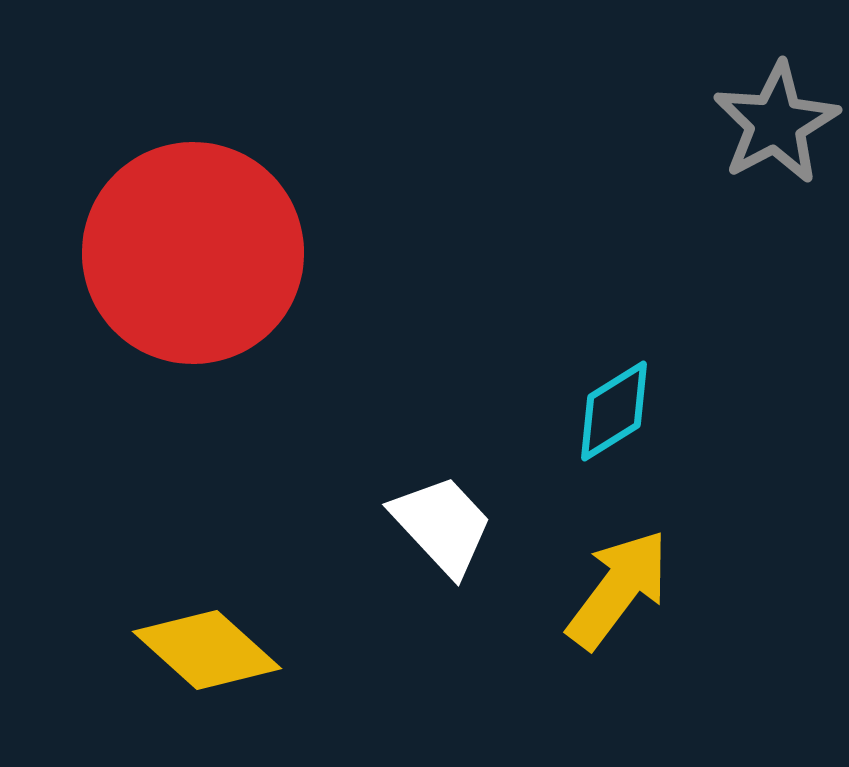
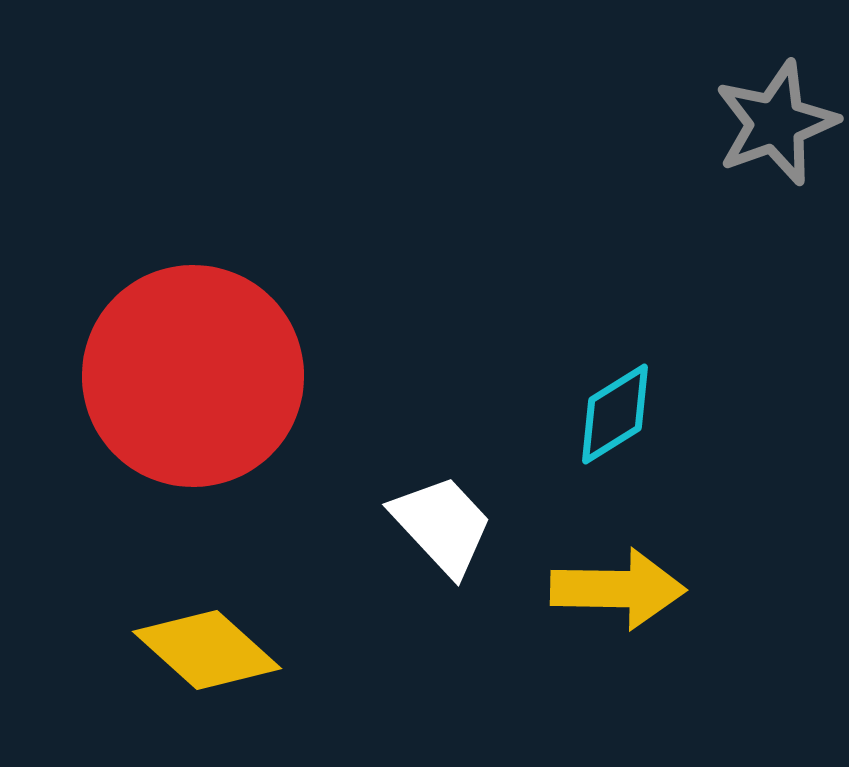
gray star: rotated 8 degrees clockwise
red circle: moved 123 px down
cyan diamond: moved 1 px right, 3 px down
yellow arrow: rotated 54 degrees clockwise
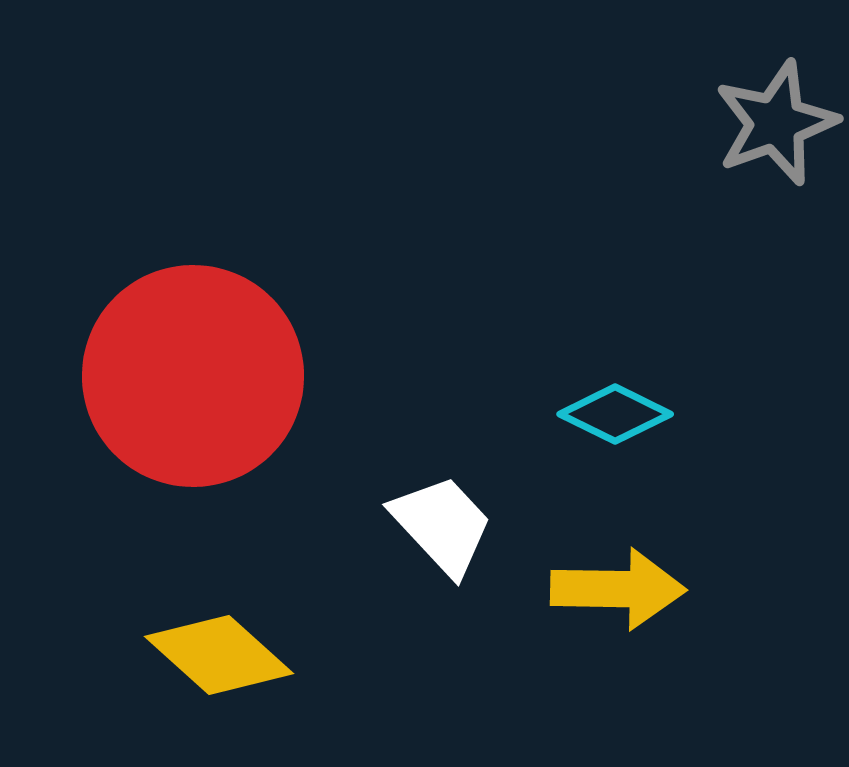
cyan diamond: rotated 58 degrees clockwise
yellow diamond: moved 12 px right, 5 px down
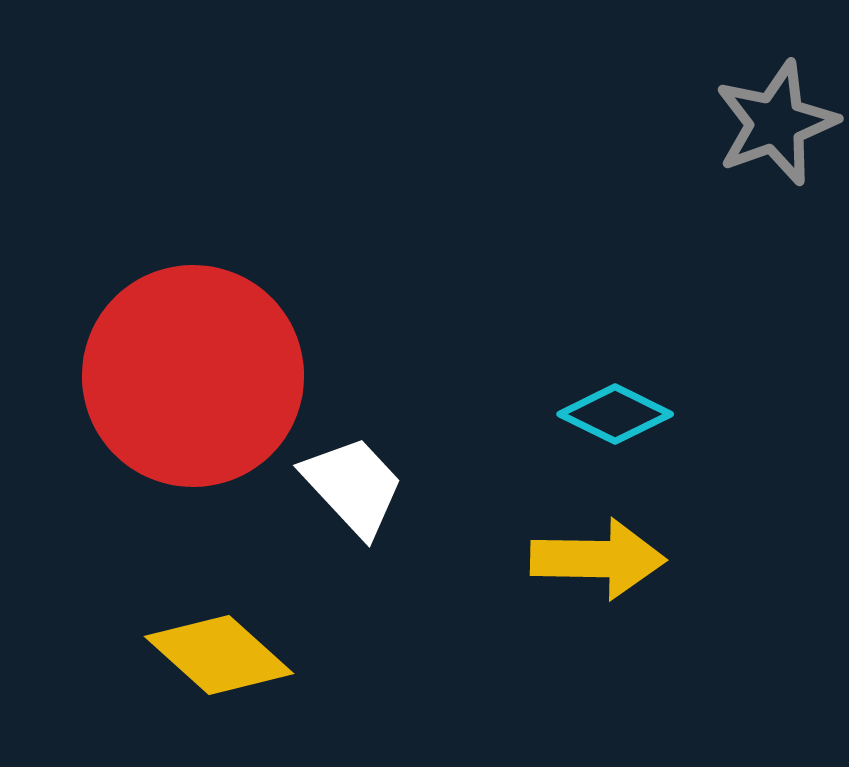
white trapezoid: moved 89 px left, 39 px up
yellow arrow: moved 20 px left, 30 px up
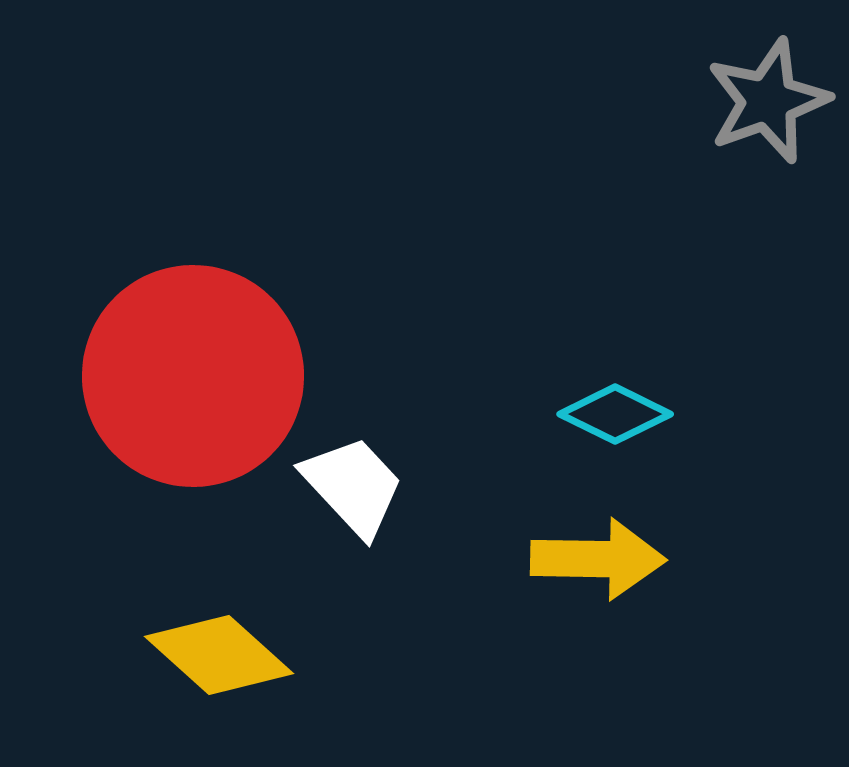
gray star: moved 8 px left, 22 px up
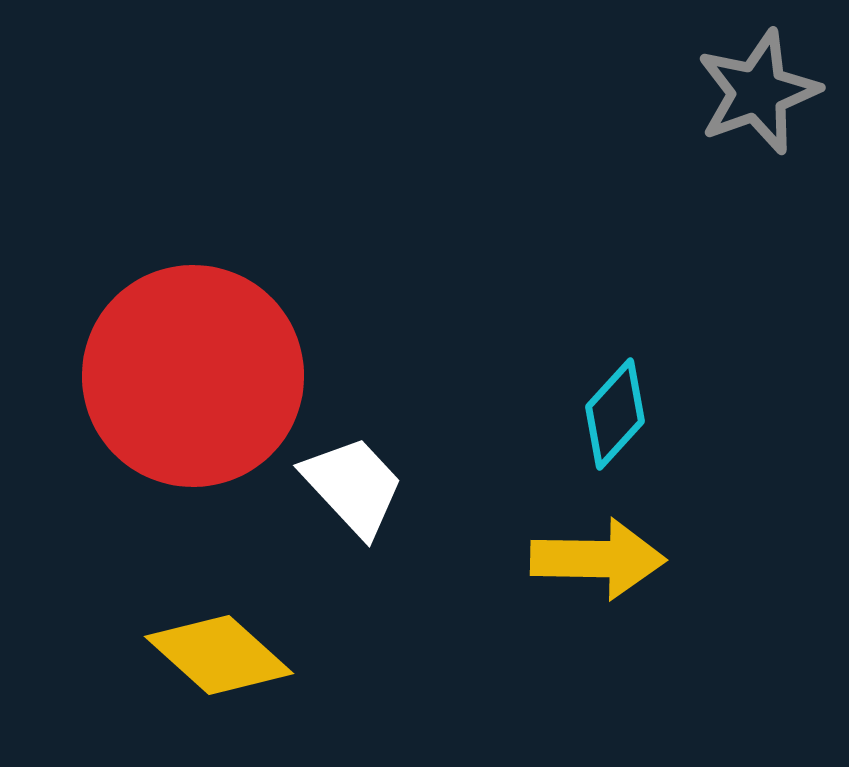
gray star: moved 10 px left, 9 px up
cyan diamond: rotated 74 degrees counterclockwise
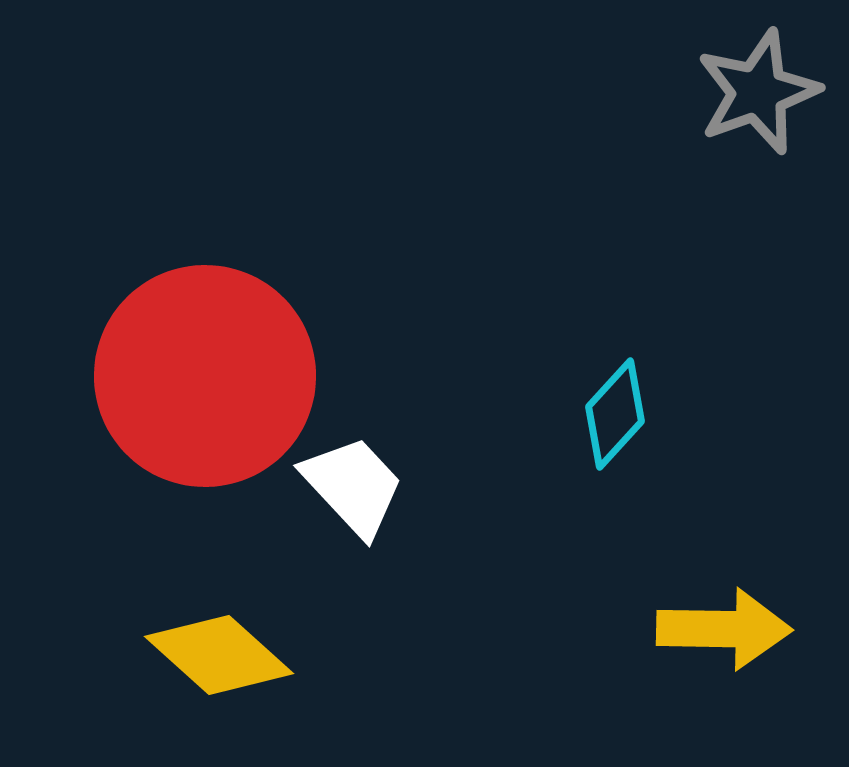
red circle: moved 12 px right
yellow arrow: moved 126 px right, 70 px down
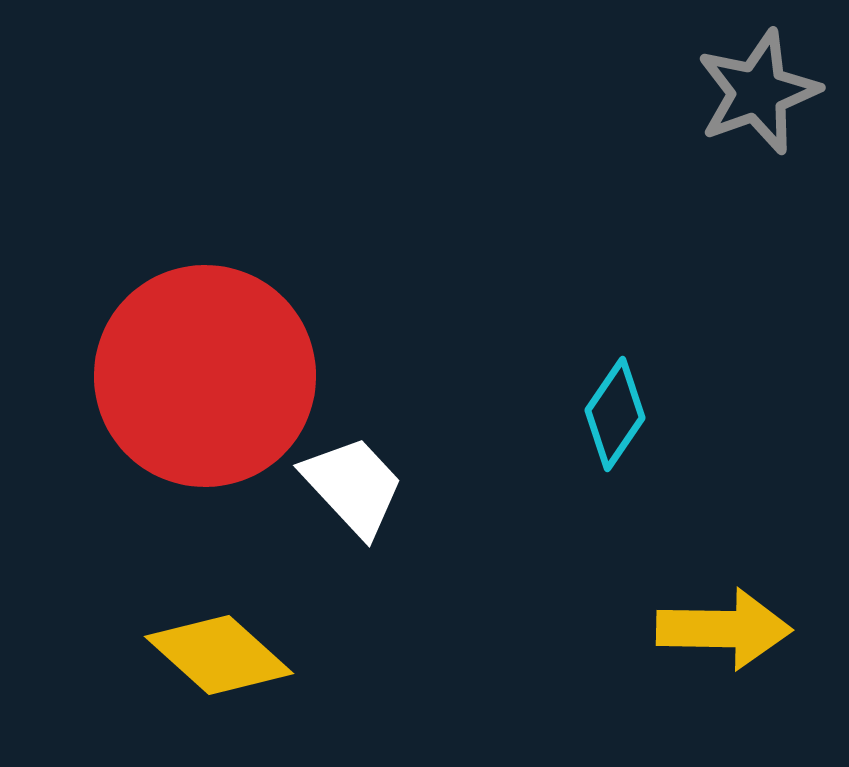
cyan diamond: rotated 8 degrees counterclockwise
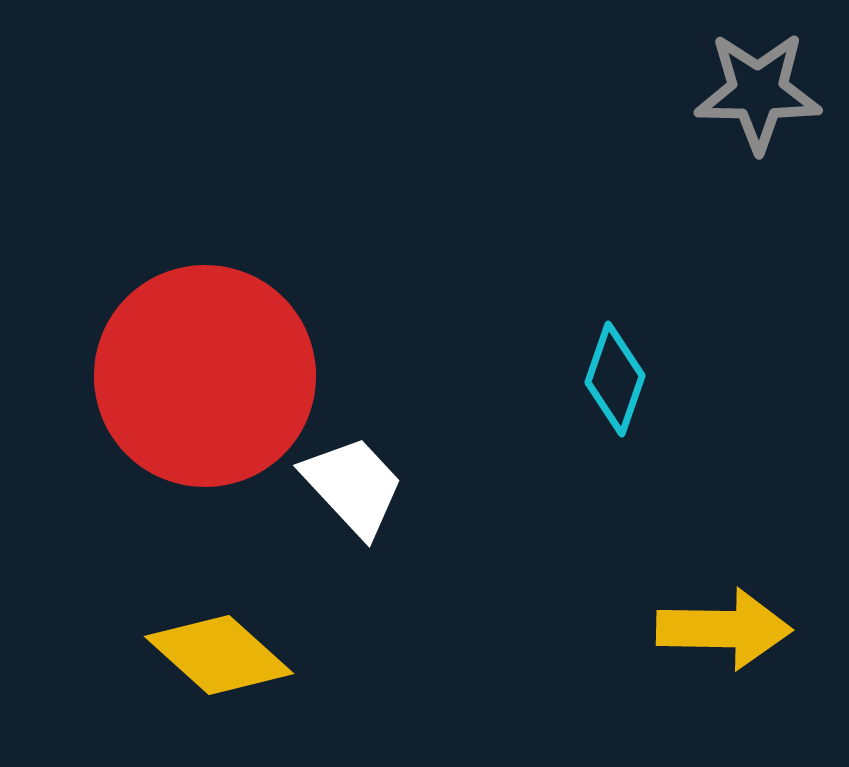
gray star: rotated 21 degrees clockwise
cyan diamond: moved 35 px up; rotated 15 degrees counterclockwise
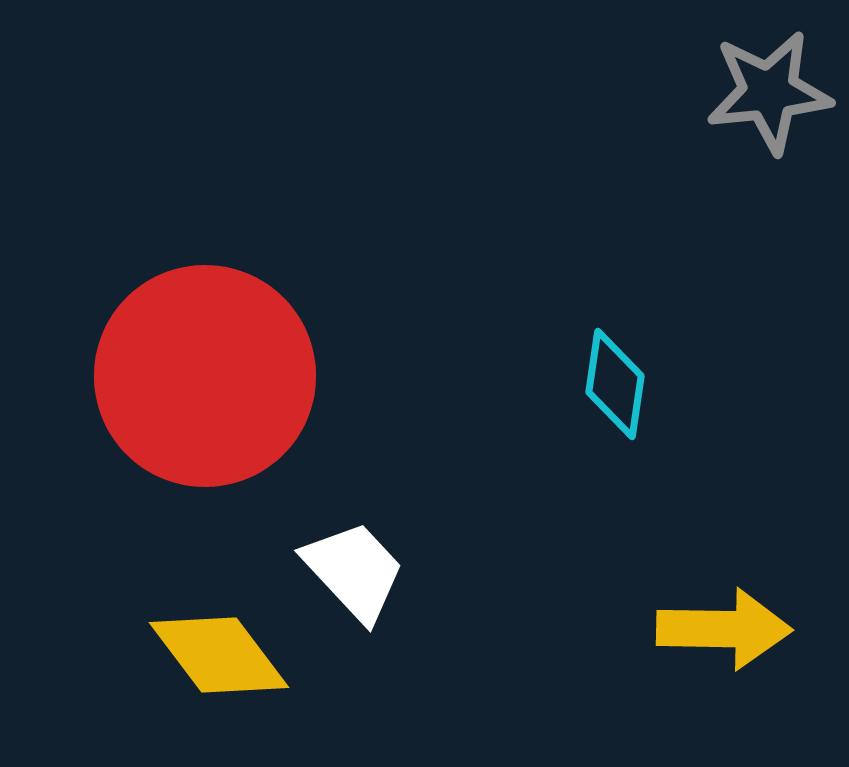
gray star: moved 11 px right; rotated 7 degrees counterclockwise
cyan diamond: moved 5 px down; rotated 11 degrees counterclockwise
white trapezoid: moved 1 px right, 85 px down
yellow diamond: rotated 11 degrees clockwise
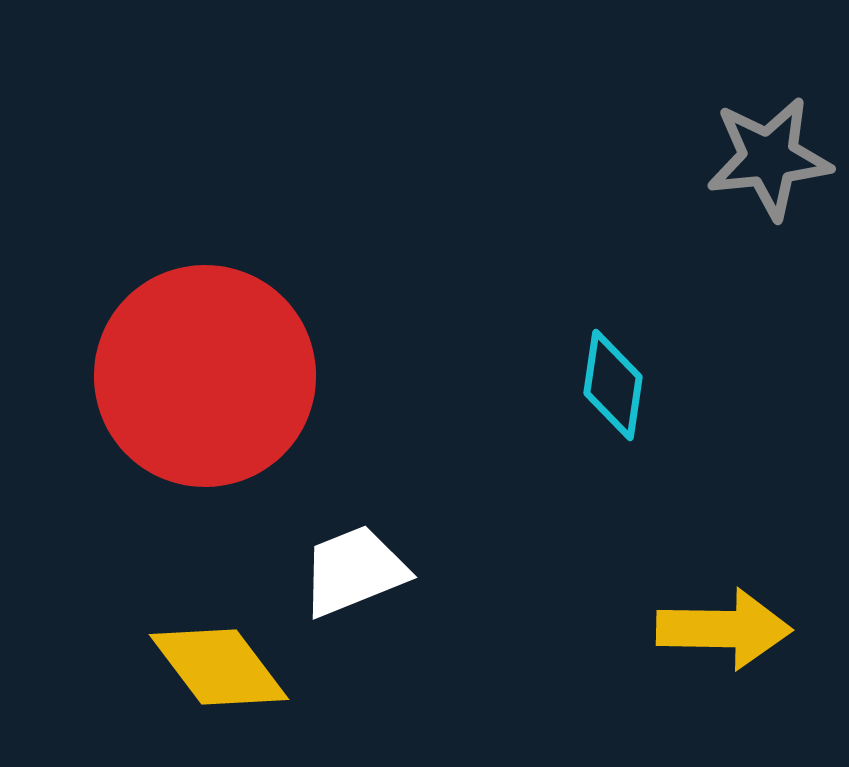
gray star: moved 66 px down
cyan diamond: moved 2 px left, 1 px down
white trapezoid: rotated 69 degrees counterclockwise
yellow diamond: moved 12 px down
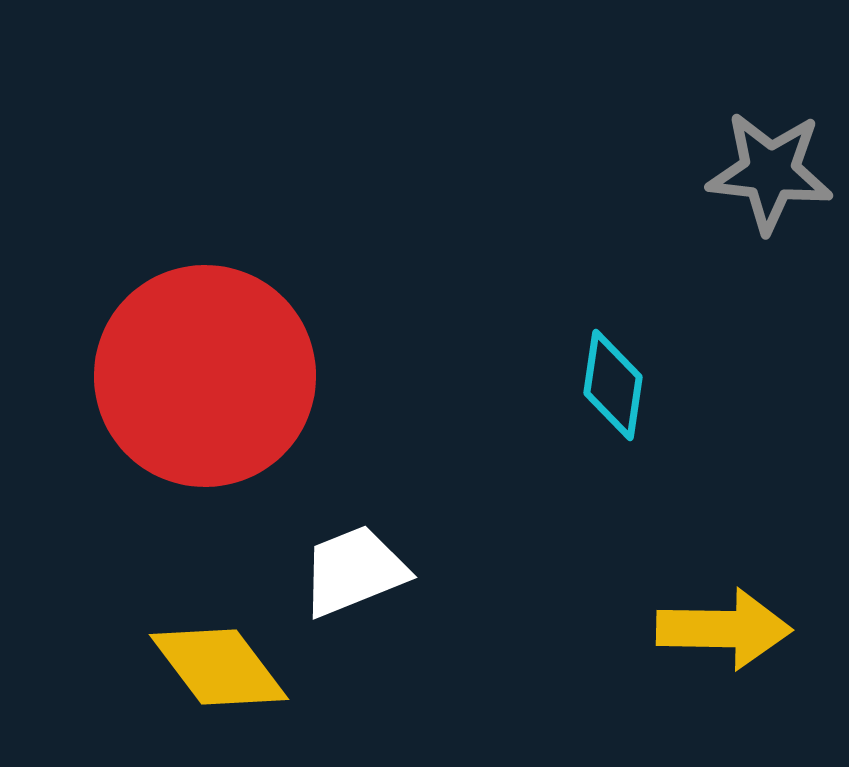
gray star: moved 1 px right, 14 px down; rotated 12 degrees clockwise
